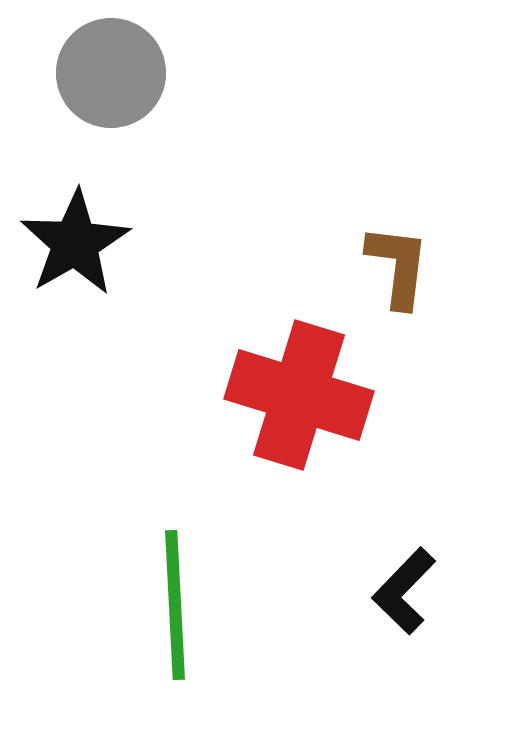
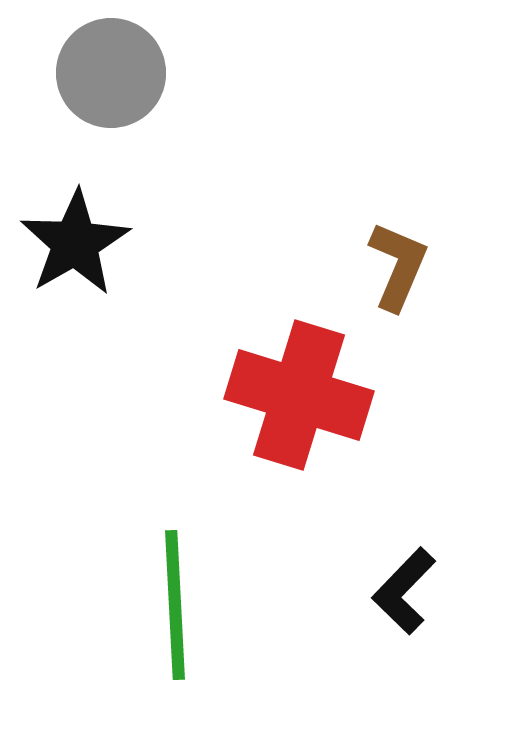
brown L-shape: rotated 16 degrees clockwise
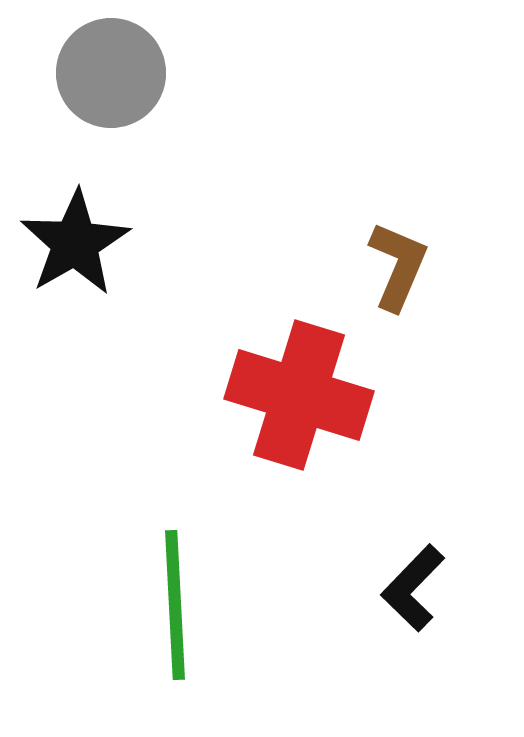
black L-shape: moved 9 px right, 3 px up
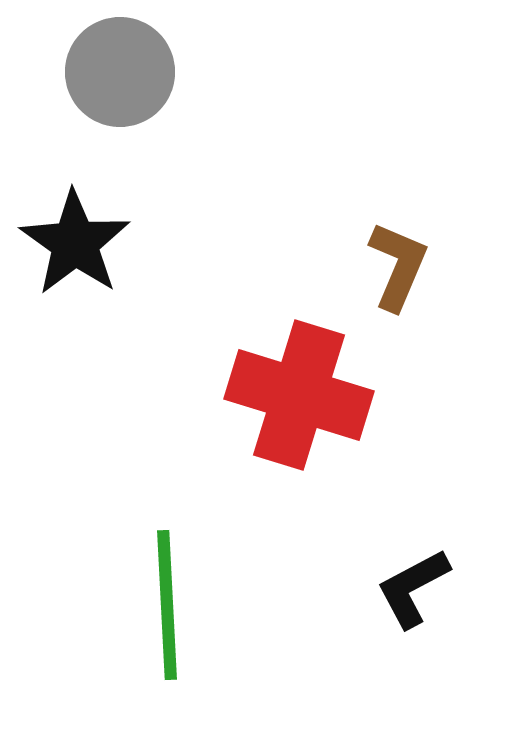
gray circle: moved 9 px right, 1 px up
black star: rotated 7 degrees counterclockwise
black L-shape: rotated 18 degrees clockwise
green line: moved 8 px left
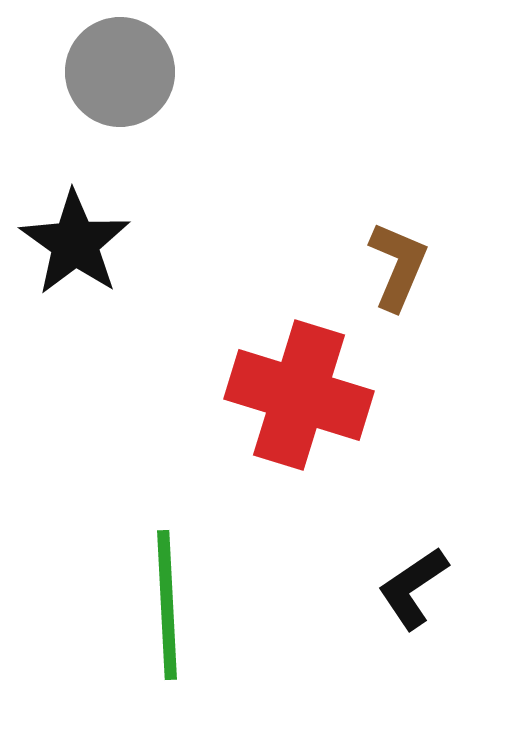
black L-shape: rotated 6 degrees counterclockwise
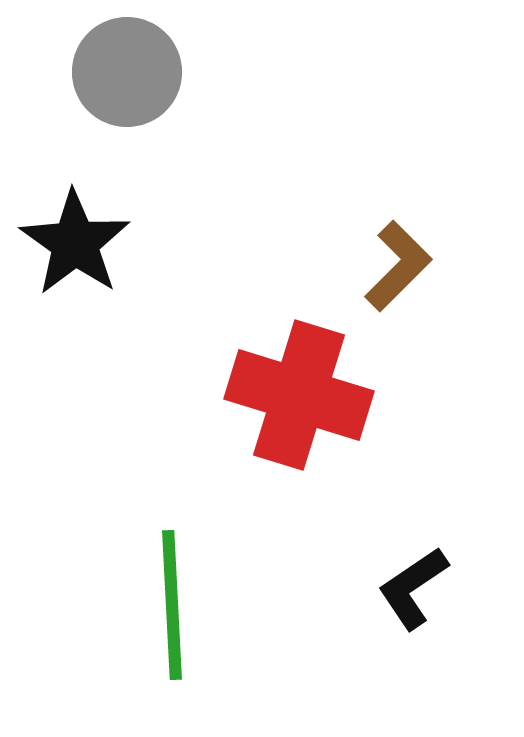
gray circle: moved 7 px right
brown L-shape: rotated 22 degrees clockwise
green line: moved 5 px right
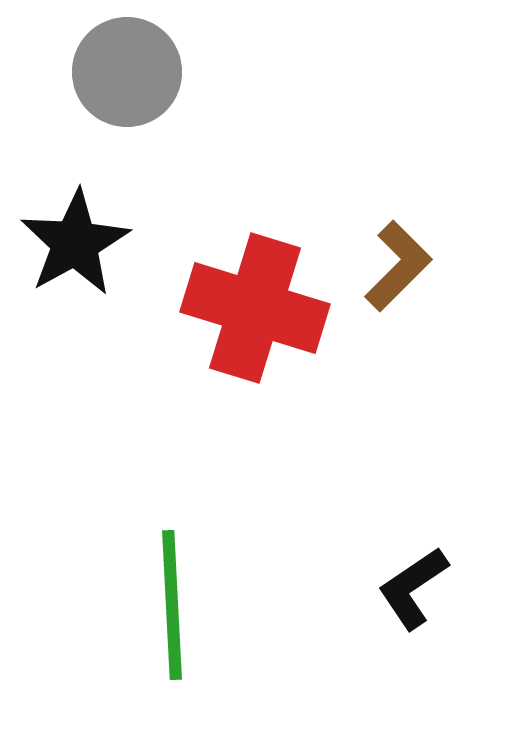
black star: rotated 8 degrees clockwise
red cross: moved 44 px left, 87 px up
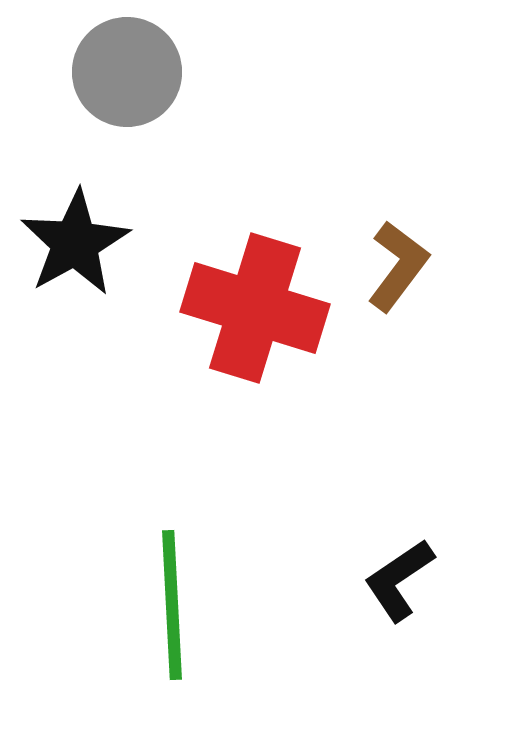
brown L-shape: rotated 8 degrees counterclockwise
black L-shape: moved 14 px left, 8 px up
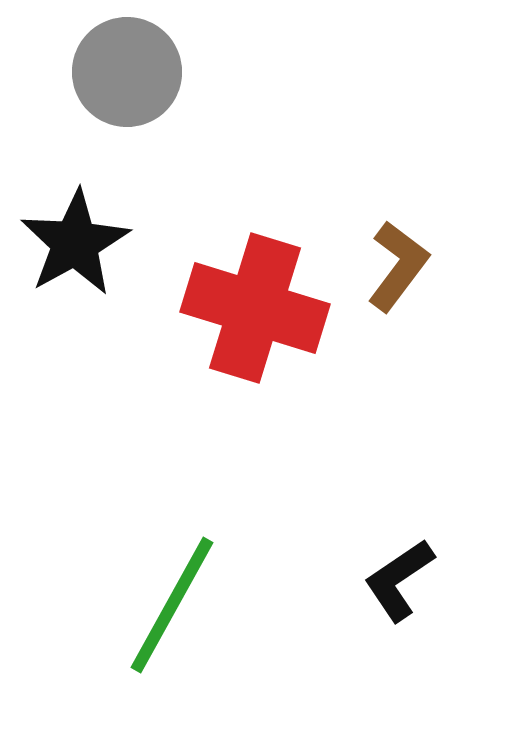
green line: rotated 32 degrees clockwise
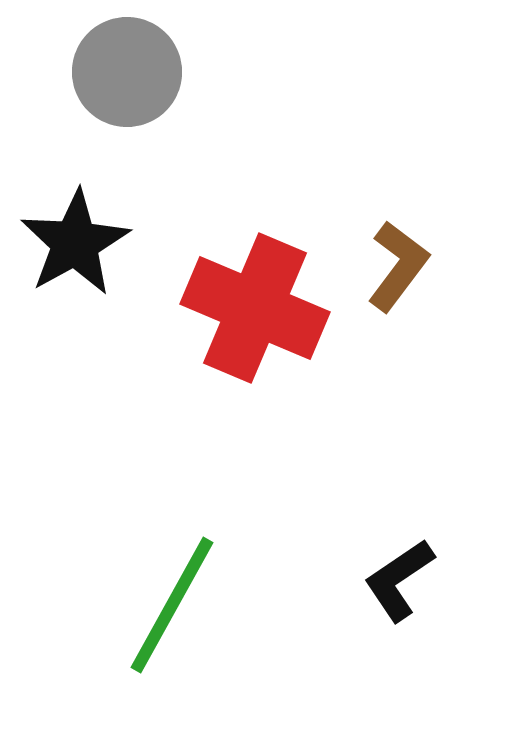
red cross: rotated 6 degrees clockwise
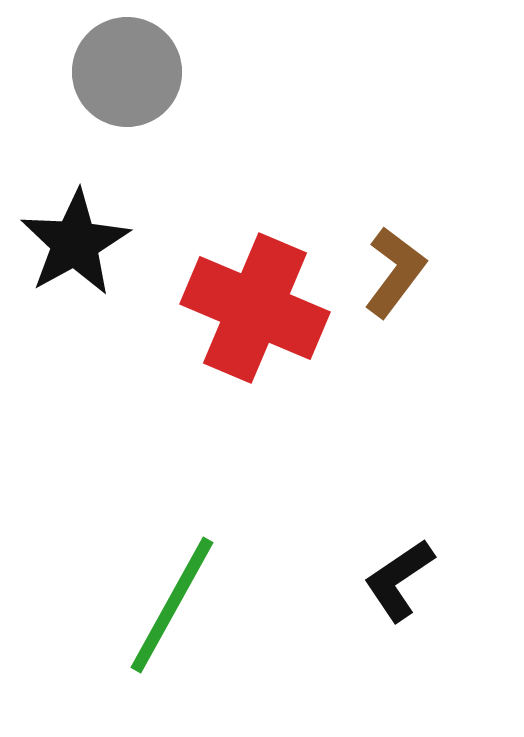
brown L-shape: moved 3 px left, 6 px down
